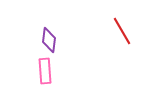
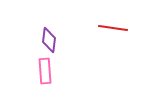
red line: moved 9 px left, 3 px up; rotated 52 degrees counterclockwise
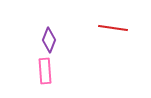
purple diamond: rotated 15 degrees clockwise
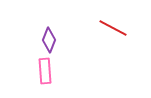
red line: rotated 20 degrees clockwise
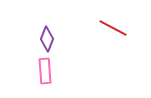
purple diamond: moved 2 px left, 1 px up
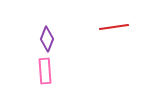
red line: moved 1 px right, 1 px up; rotated 36 degrees counterclockwise
